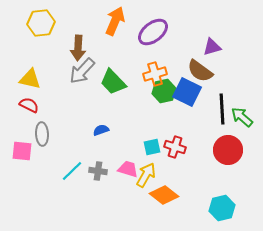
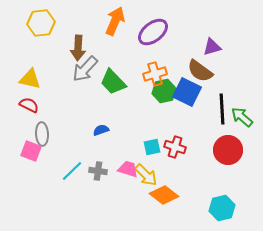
gray arrow: moved 3 px right, 2 px up
pink square: moved 9 px right; rotated 15 degrees clockwise
yellow arrow: rotated 105 degrees clockwise
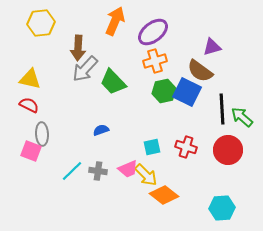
orange cross: moved 13 px up
red cross: moved 11 px right
pink trapezoid: rotated 140 degrees clockwise
cyan hexagon: rotated 10 degrees clockwise
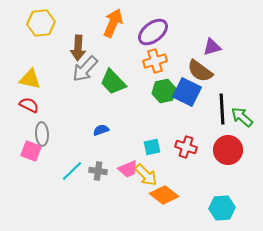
orange arrow: moved 2 px left, 2 px down
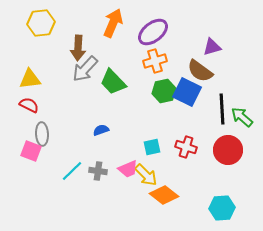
yellow triangle: rotated 20 degrees counterclockwise
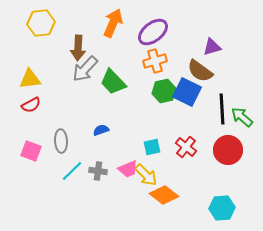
red semicircle: moved 2 px right; rotated 126 degrees clockwise
gray ellipse: moved 19 px right, 7 px down
red cross: rotated 20 degrees clockwise
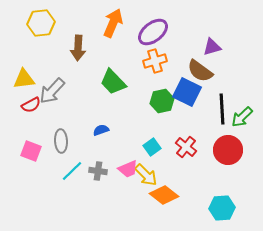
gray arrow: moved 33 px left, 22 px down
yellow triangle: moved 6 px left
green hexagon: moved 2 px left, 10 px down
green arrow: rotated 85 degrees counterclockwise
cyan square: rotated 24 degrees counterclockwise
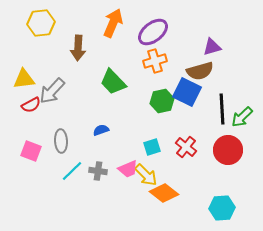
brown semicircle: rotated 52 degrees counterclockwise
cyan square: rotated 18 degrees clockwise
orange diamond: moved 2 px up
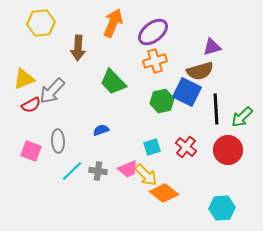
yellow triangle: rotated 15 degrees counterclockwise
black line: moved 6 px left
gray ellipse: moved 3 px left
